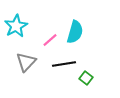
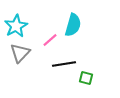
cyan semicircle: moved 2 px left, 7 px up
gray triangle: moved 6 px left, 9 px up
green square: rotated 24 degrees counterclockwise
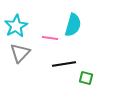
pink line: moved 2 px up; rotated 49 degrees clockwise
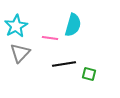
green square: moved 3 px right, 4 px up
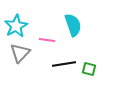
cyan semicircle: rotated 35 degrees counterclockwise
pink line: moved 3 px left, 2 px down
green square: moved 5 px up
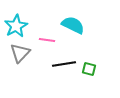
cyan semicircle: rotated 45 degrees counterclockwise
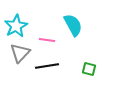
cyan semicircle: rotated 35 degrees clockwise
black line: moved 17 px left, 2 px down
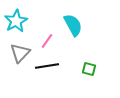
cyan star: moved 5 px up
pink line: moved 1 px down; rotated 63 degrees counterclockwise
